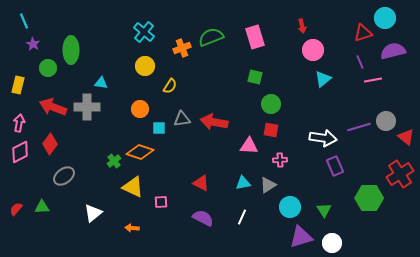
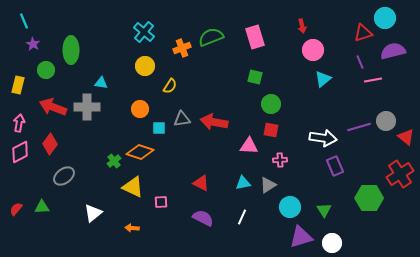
green circle at (48, 68): moved 2 px left, 2 px down
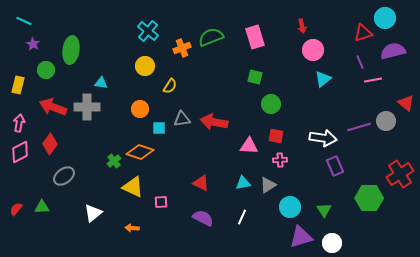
cyan line at (24, 21): rotated 42 degrees counterclockwise
cyan cross at (144, 32): moved 4 px right, 1 px up
green ellipse at (71, 50): rotated 8 degrees clockwise
red square at (271, 130): moved 5 px right, 6 px down
red triangle at (406, 137): moved 34 px up
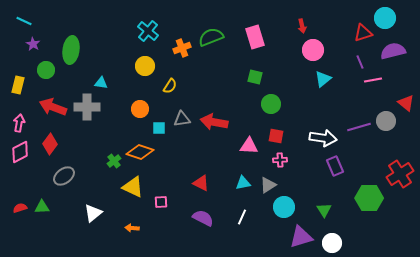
cyan circle at (290, 207): moved 6 px left
red semicircle at (16, 209): moved 4 px right, 1 px up; rotated 32 degrees clockwise
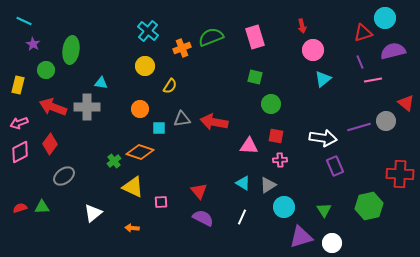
pink arrow at (19, 123): rotated 120 degrees counterclockwise
red cross at (400, 174): rotated 36 degrees clockwise
red triangle at (201, 183): moved 2 px left, 8 px down; rotated 24 degrees clockwise
cyan triangle at (243, 183): rotated 42 degrees clockwise
green hexagon at (369, 198): moved 8 px down; rotated 12 degrees counterclockwise
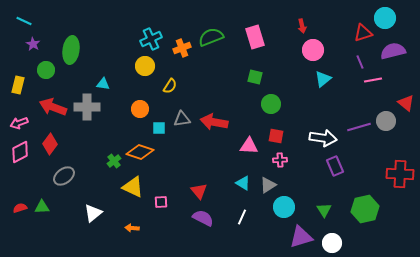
cyan cross at (148, 31): moved 3 px right, 8 px down; rotated 25 degrees clockwise
cyan triangle at (101, 83): moved 2 px right, 1 px down
green hexagon at (369, 206): moved 4 px left, 3 px down
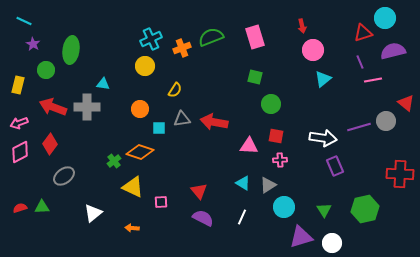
yellow semicircle at (170, 86): moved 5 px right, 4 px down
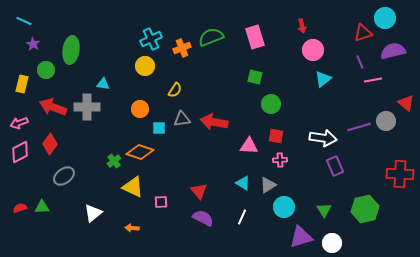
yellow rectangle at (18, 85): moved 4 px right, 1 px up
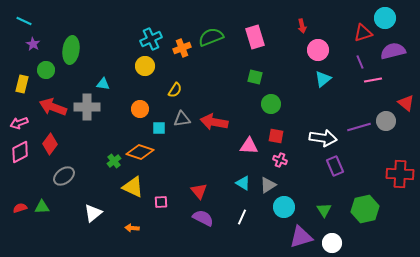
pink circle at (313, 50): moved 5 px right
pink cross at (280, 160): rotated 24 degrees clockwise
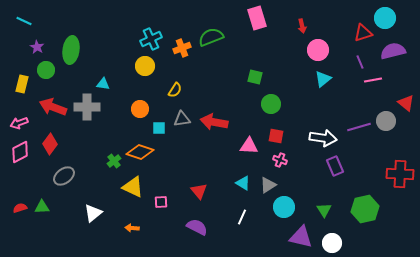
pink rectangle at (255, 37): moved 2 px right, 19 px up
purple star at (33, 44): moved 4 px right, 3 px down
purple semicircle at (203, 218): moved 6 px left, 9 px down
purple triangle at (301, 237): rotated 30 degrees clockwise
